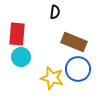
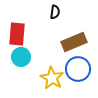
brown rectangle: rotated 45 degrees counterclockwise
yellow star: rotated 15 degrees clockwise
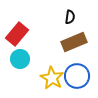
black semicircle: moved 15 px right, 5 px down
red rectangle: rotated 35 degrees clockwise
cyan circle: moved 1 px left, 2 px down
blue circle: moved 1 px left, 7 px down
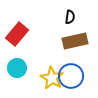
brown rectangle: moved 1 px right, 1 px up; rotated 10 degrees clockwise
cyan circle: moved 3 px left, 9 px down
blue circle: moved 6 px left
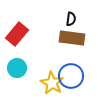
black semicircle: moved 1 px right, 2 px down
brown rectangle: moved 3 px left, 3 px up; rotated 20 degrees clockwise
yellow star: moved 5 px down
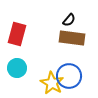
black semicircle: moved 2 px left, 1 px down; rotated 32 degrees clockwise
red rectangle: rotated 25 degrees counterclockwise
blue circle: moved 2 px left
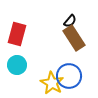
black semicircle: moved 1 px right, 1 px down
brown rectangle: moved 2 px right; rotated 50 degrees clockwise
cyan circle: moved 3 px up
